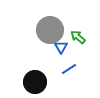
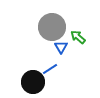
gray circle: moved 2 px right, 3 px up
blue line: moved 19 px left
black circle: moved 2 px left
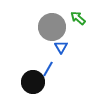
green arrow: moved 19 px up
blue line: moved 2 px left; rotated 28 degrees counterclockwise
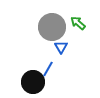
green arrow: moved 5 px down
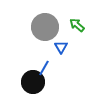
green arrow: moved 1 px left, 2 px down
gray circle: moved 7 px left
blue line: moved 4 px left, 1 px up
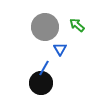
blue triangle: moved 1 px left, 2 px down
black circle: moved 8 px right, 1 px down
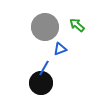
blue triangle: rotated 40 degrees clockwise
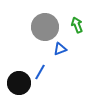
green arrow: rotated 28 degrees clockwise
blue line: moved 4 px left, 4 px down
black circle: moved 22 px left
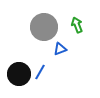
gray circle: moved 1 px left
black circle: moved 9 px up
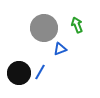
gray circle: moved 1 px down
black circle: moved 1 px up
